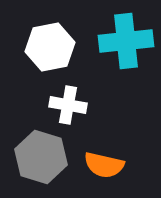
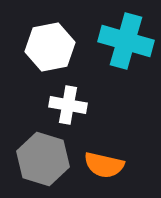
cyan cross: rotated 22 degrees clockwise
gray hexagon: moved 2 px right, 2 px down
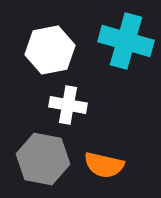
white hexagon: moved 3 px down
gray hexagon: rotated 6 degrees counterclockwise
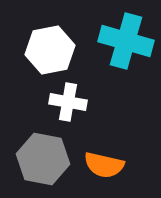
white cross: moved 3 px up
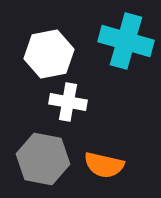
white hexagon: moved 1 px left, 4 px down
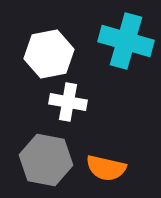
gray hexagon: moved 3 px right, 1 px down
orange semicircle: moved 2 px right, 3 px down
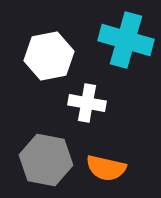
cyan cross: moved 1 px up
white hexagon: moved 2 px down
white cross: moved 19 px right, 1 px down
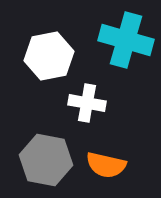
orange semicircle: moved 3 px up
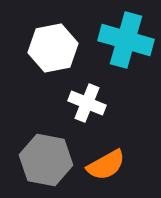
white hexagon: moved 4 px right, 8 px up
white cross: rotated 12 degrees clockwise
orange semicircle: rotated 42 degrees counterclockwise
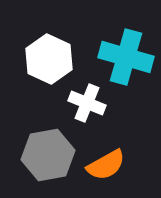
cyan cross: moved 17 px down
white hexagon: moved 4 px left, 11 px down; rotated 24 degrees counterclockwise
gray hexagon: moved 2 px right, 5 px up; rotated 21 degrees counterclockwise
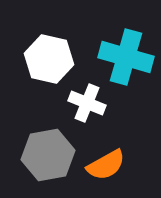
white hexagon: rotated 12 degrees counterclockwise
